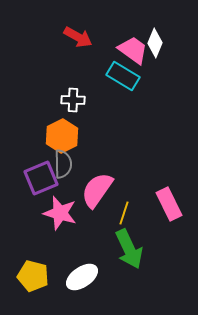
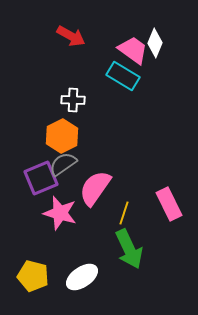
red arrow: moved 7 px left, 1 px up
gray semicircle: rotated 124 degrees counterclockwise
pink semicircle: moved 2 px left, 2 px up
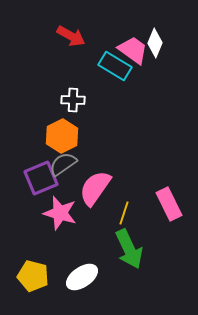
cyan rectangle: moved 8 px left, 10 px up
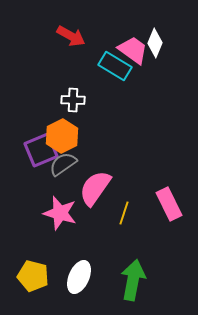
purple square: moved 28 px up
green arrow: moved 4 px right, 31 px down; rotated 144 degrees counterclockwise
white ellipse: moved 3 px left; rotated 32 degrees counterclockwise
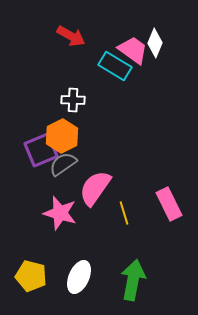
yellow line: rotated 35 degrees counterclockwise
yellow pentagon: moved 2 px left
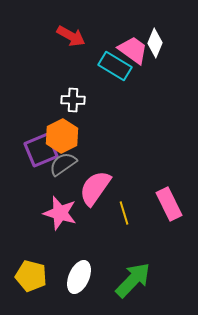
green arrow: rotated 33 degrees clockwise
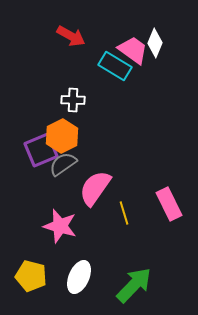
pink star: moved 13 px down
green arrow: moved 1 px right, 5 px down
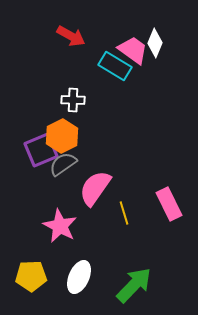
pink star: rotated 12 degrees clockwise
yellow pentagon: rotated 16 degrees counterclockwise
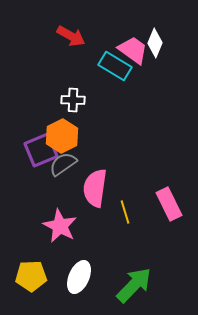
pink semicircle: rotated 27 degrees counterclockwise
yellow line: moved 1 px right, 1 px up
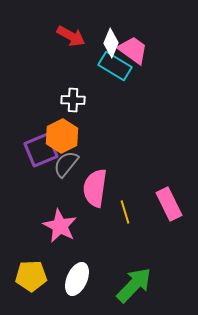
white diamond: moved 44 px left
gray semicircle: moved 3 px right; rotated 16 degrees counterclockwise
white ellipse: moved 2 px left, 2 px down
